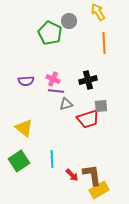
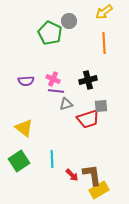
yellow arrow: moved 6 px right; rotated 96 degrees counterclockwise
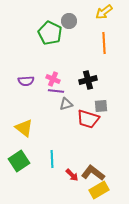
red trapezoid: rotated 35 degrees clockwise
brown L-shape: moved 1 px right, 2 px up; rotated 45 degrees counterclockwise
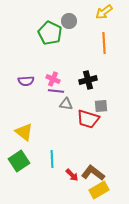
gray triangle: rotated 24 degrees clockwise
yellow triangle: moved 4 px down
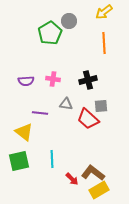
green pentagon: rotated 15 degrees clockwise
pink cross: rotated 16 degrees counterclockwise
purple line: moved 16 px left, 22 px down
red trapezoid: rotated 25 degrees clockwise
green square: rotated 20 degrees clockwise
red arrow: moved 4 px down
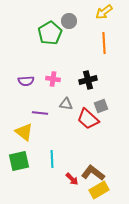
gray square: rotated 16 degrees counterclockwise
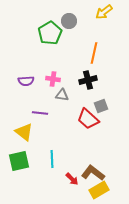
orange line: moved 10 px left, 10 px down; rotated 15 degrees clockwise
gray triangle: moved 4 px left, 9 px up
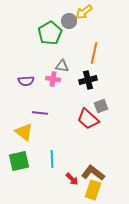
yellow arrow: moved 20 px left
gray triangle: moved 29 px up
yellow rectangle: moved 6 px left; rotated 42 degrees counterclockwise
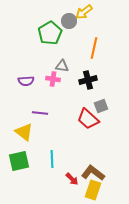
orange line: moved 5 px up
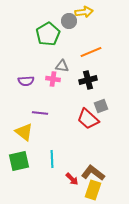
yellow arrow: rotated 150 degrees counterclockwise
green pentagon: moved 2 px left, 1 px down
orange line: moved 3 px left, 4 px down; rotated 55 degrees clockwise
